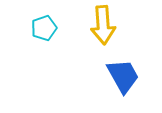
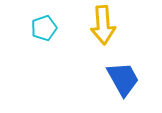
blue trapezoid: moved 3 px down
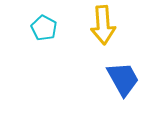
cyan pentagon: rotated 25 degrees counterclockwise
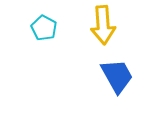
blue trapezoid: moved 6 px left, 3 px up
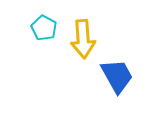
yellow arrow: moved 20 px left, 14 px down
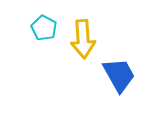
blue trapezoid: moved 2 px right, 1 px up
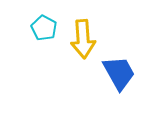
blue trapezoid: moved 2 px up
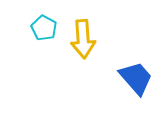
blue trapezoid: moved 17 px right, 5 px down; rotated 12 degrees counterclockwise
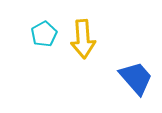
cyan pentagon: moved 6 px down; rotated 15 degrees clockwise
